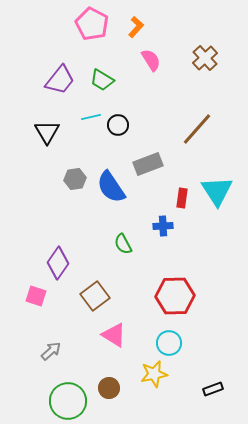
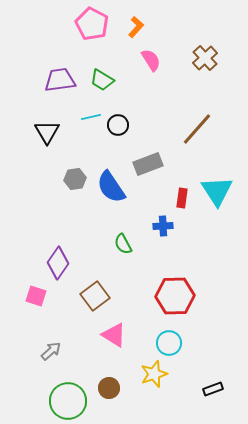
purple trapezoid: rotated 136 degrees counterclockwise
yellow star: rotated 8 degrees counterclockwise
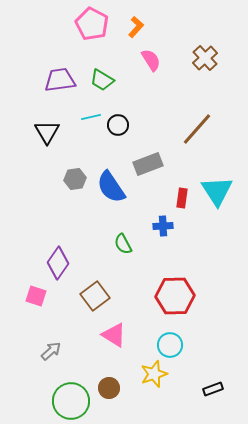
cyan circle: moved 1 px right, 2 px down
green circle: moved 3 px right
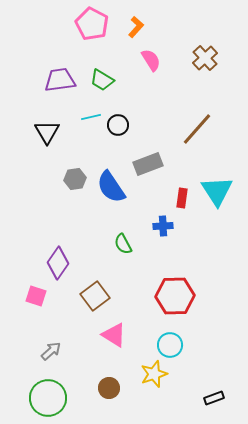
black rectangle: moved 1 px right, 9 px down
green circle: moved 23 px left, 3 px up
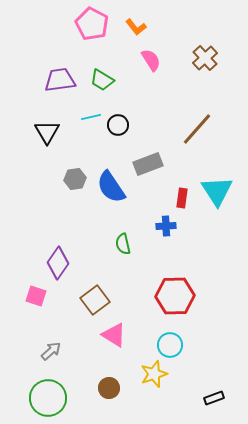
orange L-shape: rotated 100 degrees clockwise
blue cross: moved 3 px right
green semicircle: rotated 15 degrees clockwise
brown square: moved 4 px down
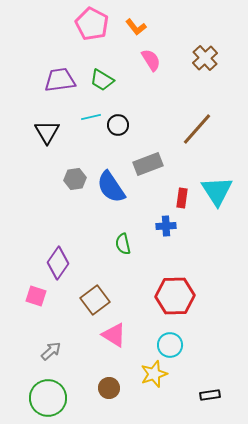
black rectangle: moved 4 px left, 3 px up; rotated 12 degrees clockwise
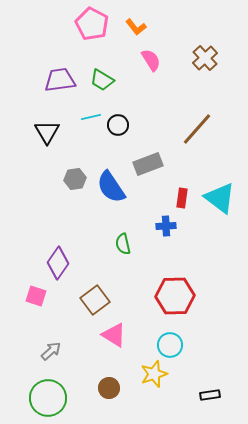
cyan triangle: moved 3 px right, 7 px down; rotated 20 degrees counterclockwise
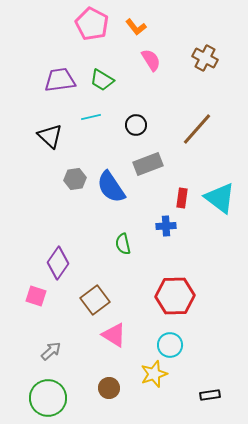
brown cross: rotated 20 degrees counterclockwise
black circle: moved 18 px right
black triangle: moved 3 px right, 4 px down; rotated 16 degrees counterclockwise
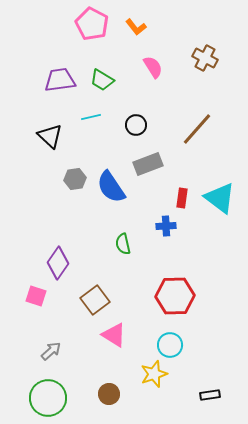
pink semicircle: moved 2 px right, 7 px down
brown circle: moved 6 px down
